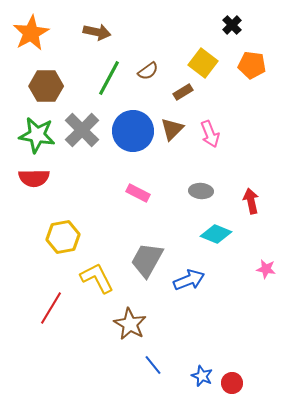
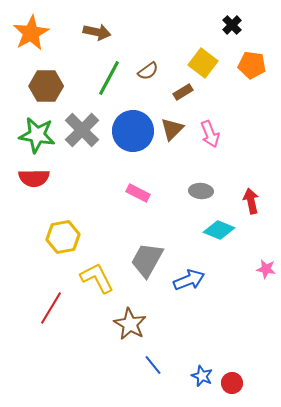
cyan diamond: moved 3 px right, 4 px up
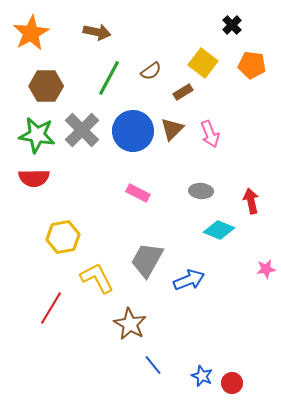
brown semicircle: moved 3 px right
pink star: rotated 18 degrees counterclockwise
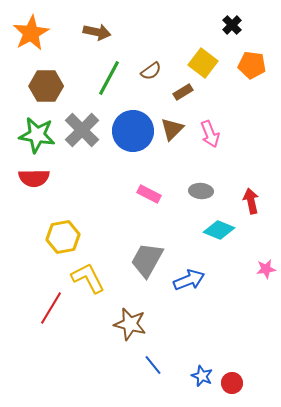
pink rectangle: moved 11 px right, 1 px down
yellow L-shape: moved 9 px left
brown star: rotated 16 degrees counterclockwise
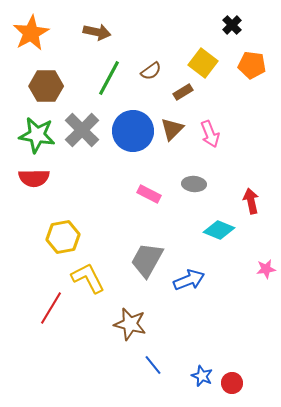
gray ellipse: moved 7 px left, 7 px up
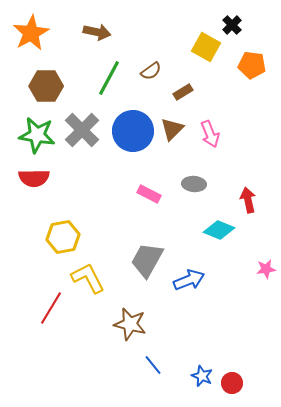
yellow square: moved 3 px right, 16 px up; rotated 8 degrees counterclockwise
red arrow: moved 3 px left, 1 px up
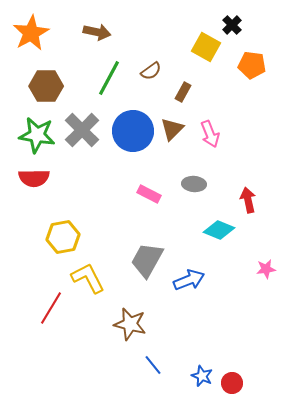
brown rectangle: rotated 30 degrees counterclockwise
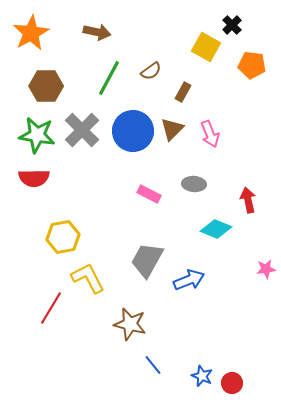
cyan diamond: moved 3 px left, 1 px up
